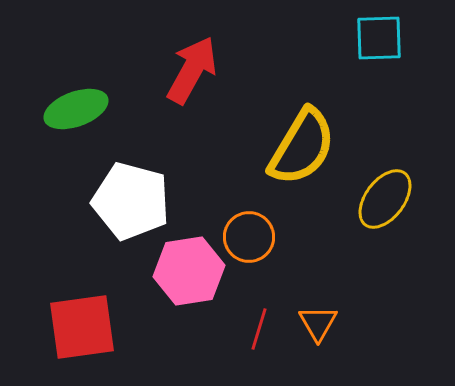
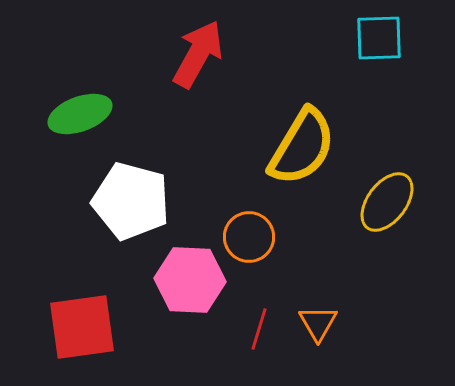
red arrow: moved 6 px right, 16 px up
green ellipse: moved 4 px right, 5 px down
yellow ellipse: moved 2 px right, 3 px down
pink hexagon: moved 1 px right, 9 px down; rotated 12 degrees clockwise
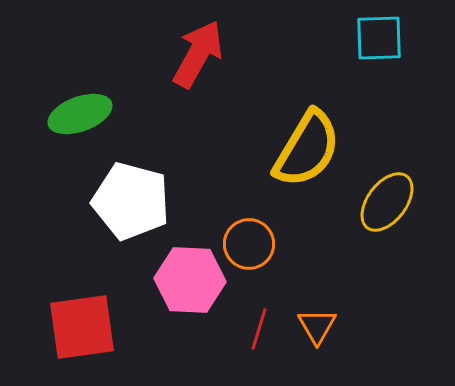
yellow semicircle: moved 5 px right, 2 px down
orange circle: moved 7 px down
orange triangle: moved 1 px left, 3 px down
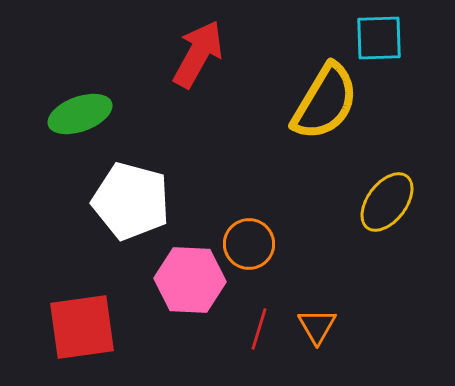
yellow semicircle: moved 18 px right, 47 px up
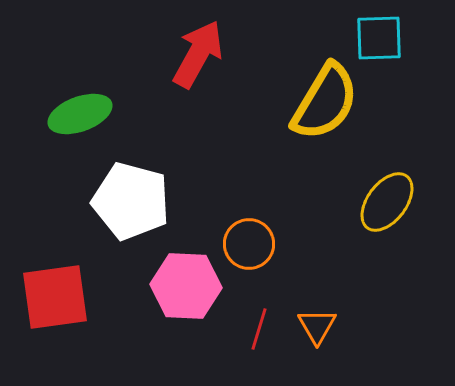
pink hexagon: moved 4 px left, 6 px down
red square: moved 27 px left, 30 px up
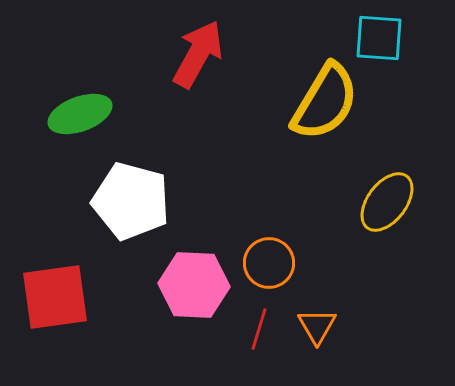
cyan square: rotated 6 degrees clockwise
orange circle: moved 20 px right, 19 px down
pink hexagon: moved 8 px right, 1 px up
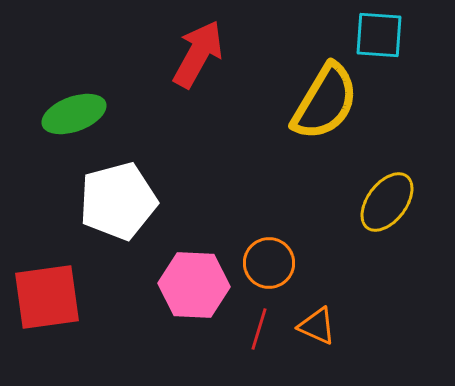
cyan square: moved 3 px up
green ellipse: moved 6 px left
white pentagon: moved 13 px left; rotated 30 degrees counterclockwise
red square: moved 8 px left
orange triangle: rotated 36 degrees counterclockwise
